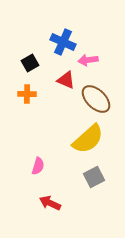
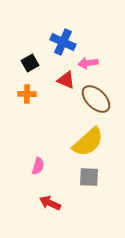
pink arrow: moved 3 px down
yellow semicircle: moved 3 px down
gray square: moved 5 px left; rotated 30 degrees clockwise
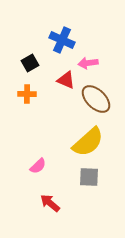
blue cross: moved 1 px left, 2 px up
pink semicircle: rotated 30 degrees clockwise
red arrow: rotated 15 degrees clockwise
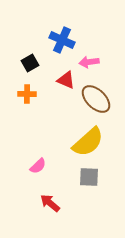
pink arrow: moved 1 px right, 1 px up
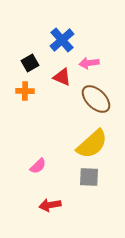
blue cross: rotated 25 degrees clockwise
pink arrow: moved 1 px down
red triangle: moved 4 px left, 3 px up
orange cross: moved 2 px left, 3 px up
yellow semicircle: moved 4 px right, 2 px down
red arrow: moved 2 px down; rotated 50 degrees counterclockwise
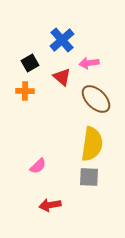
red triangle: rotated 18 degrees clockwise
yellow semicircle: rotated 40 degrees counterclockwise
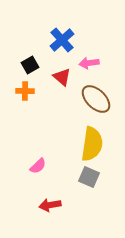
black square: moved 2 px down
gray square: rotated 20 degrees clockwise
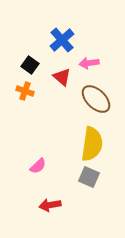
black square: rotated 24 degrees counterclockwise
orange cross: rotated 18 degrees clockwise
